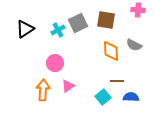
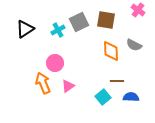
pink cross: rotated 32 degrees clockwise
gray square: moved 1 px right, 1 px up
orange arrow: moved 7 px up; rotated 25 degrees counterclockwise
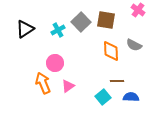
gray square: moved 2 px right; rotated 18 degrees counterclockwise
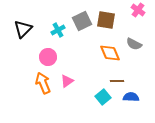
gray square: moved 1 px right, 1 px up; rotated 18 degrees clockwise
black triangle: moved 2 px left; rotated 12 degrees counterclockwise
gray semicircle: moved 1 px up
orange diamond: moved 1 px left, 2 px down; rotated 20 degrees counterclockwise
pink circle: moved 7 px left, 6 px up
pink triangle: moved 1 px left, 5 px up
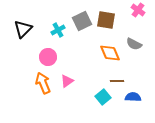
blue semicircle: moved 2 px right
